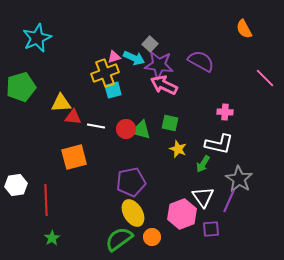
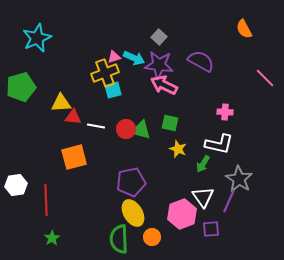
gray square: moved 9 px right, 7 px up
green semicircle: rotated 56 degrees counterclockwise
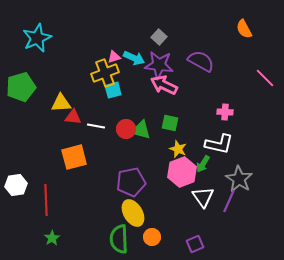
pink hexagon: moved 42 px up
purple square: moved 16 px left, 15 px down; rotated 18 degrees counterclockwise
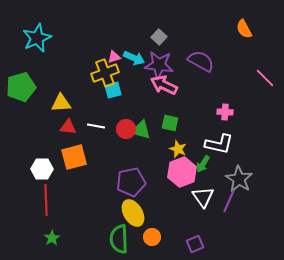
red triangle: moved 5 px left, 10 px down
white hexagon: moved 26 px right, 16 px up; rotated 10 degrees clockwise
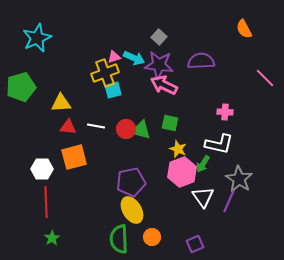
purple semicircle: rotated 32 degrees counterclockwise
red line: moved 2 px down
yellow ellipse: moved 1 px left, 3 px up
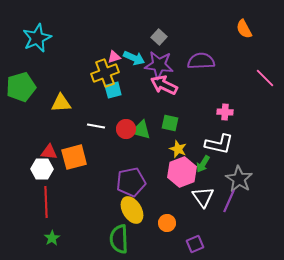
red triangle: moved 19 px left, 25 px down
orange circle: moved 15 px right, 14 px up
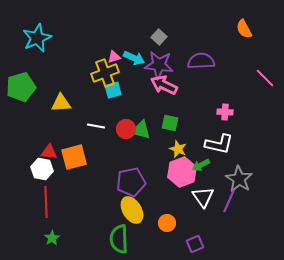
green arrow: moved 2 px left, 1 px down; rotated 30 degrees clockwise
white hexagon: rotated 10 degrees clockwise
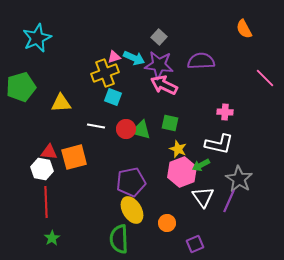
cyan square: moved 7 px down; rotated 36 degrees clockwise
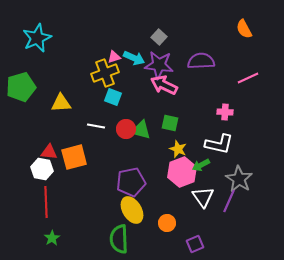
pink line: moved 17 px left; rotated 70 degrees counterclockwise
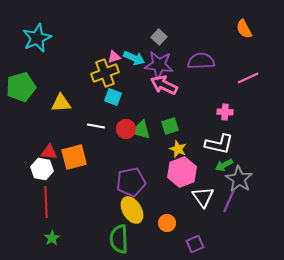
green square: moved 3 px down; rotated 30 degrees counterclockwise
green arrow: moved 23 px right
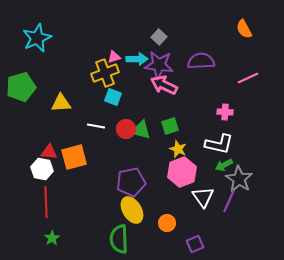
cyan arrow: moved 3 px right, 1 px down; rotated 25 degrees counterclockwise
